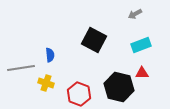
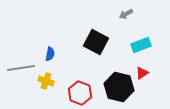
gray arrow: moved 9 px left
black square: moved 2 px right, 2 px down
blue semicircle: moved 1 px up; rotated 16 degrees clockwise
red triangle: rotated 32 degrees counterclockwise
yellow cross: moved 2 px up
red hexagon: moved 1 px right, 1 px up
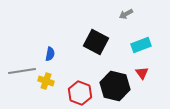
gray line: moved 1 px right, 3 px down
red triangle: rotated 32 degrees counterclockwise
black hexagon: moved 4 px left, 1 px up
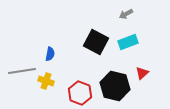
cyan rectangle: moved 13 px left, 3 px up
red triangle: rotated 24 degrees clockwise
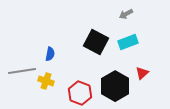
black hexagon: rotated 16 degrees clockwise
